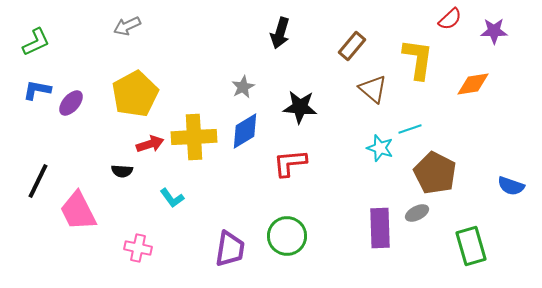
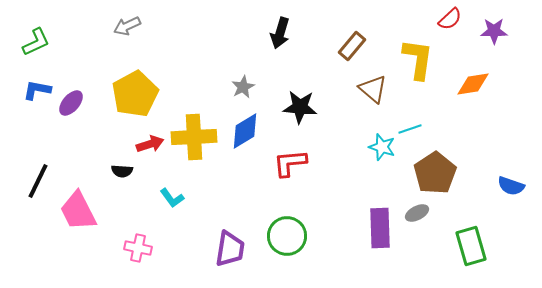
cyan star: moved 2 px right, 1 px up
brown pentagon: rotated 12 degrees clockwise
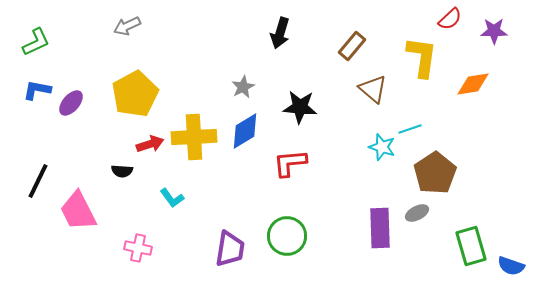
yellow L-shape: moved 4 px right, 2 px up
blue semicircle: moved 80 px down
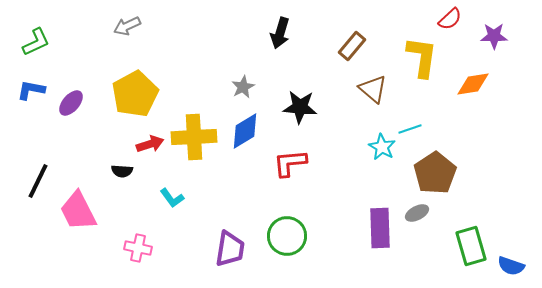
purple star: moved 5 px down
blue L-shape: moved 6 px left
cyan star: rotated 12 degrees clockwise
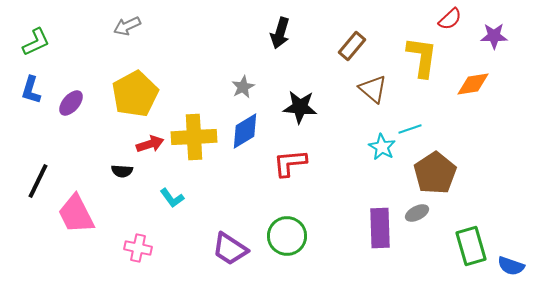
blue L-shape: rotated 84 degrees counterclockwise
pink trapezoid: moved 2 px left, 3 px down
purple trapezoid: rotated 114 degrees clockwise
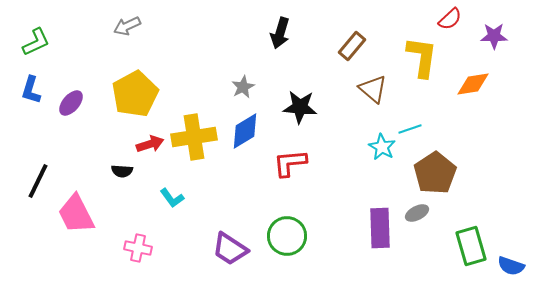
yellow cross: rotated 6 degrees counterclockwise
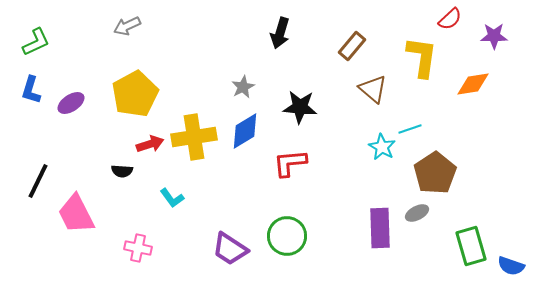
purple ellipse: rotated 16 degrees clockwise
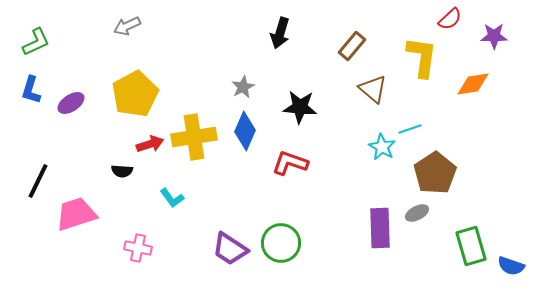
blue diamond: rotated 36 degrees counterclockwise
red L-shape: rotated 24 degrees clockwise
pink trapezoid: rotated 99 degrees clockwise
green circle: moved 6 px left, 7 px down
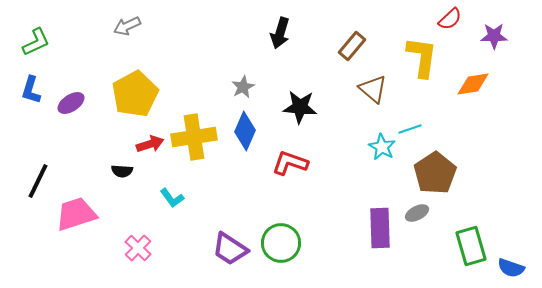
pink cross: rotated 32 degrees clockwise
blue semicircle: moved 2 px down
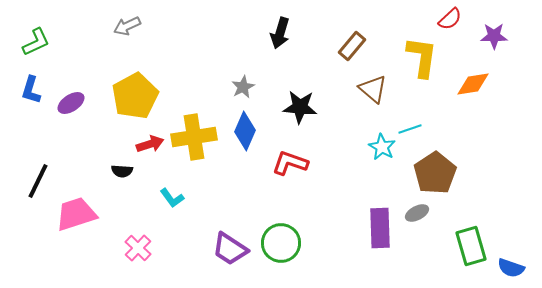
yellow pentagon: moved 2 px down
